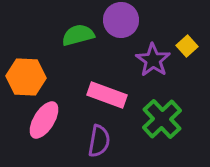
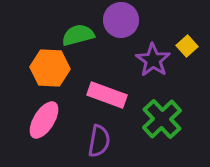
orange hexagon: moved 24 px right, 9 px up
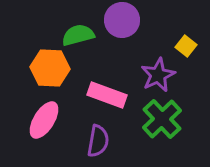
purple circle: moved 1 px right
yellow square: moved 1 px left; rotated 10 degrees counterclockwise
purple star: moved 5 px right, 15 px down; rotated 12 degrees clockwise
purple semicircle: moved 1 px left
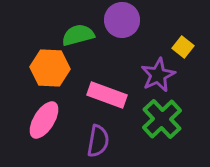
yellow square: moved 3 px left, 1 px down
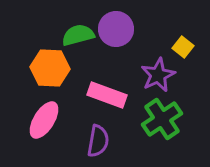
purple circle: moved 6 px left, 9 px down
green cross: rotated 9 degrees clockwise
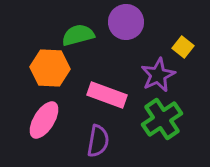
purple circle: moved 10 px right, 7 px up
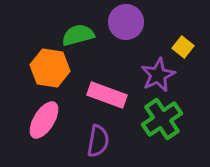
orange hexagon: rotated 6 degrees clockwise
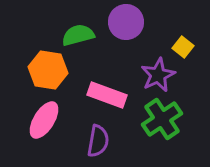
orange hexagon: moved 2 px left, 2 px down
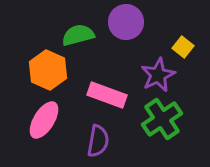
orange hexagon: rotated 15 degrees clockwise
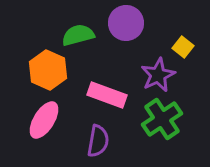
purple circle: moved 1 px down
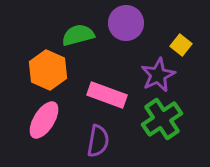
yellow square: moved 2 px left, 2 px up
